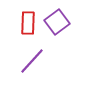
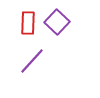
purple square: rotated 10 degrees counterclockwise
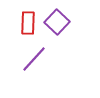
purple line: moved 2 px right, 2 px up
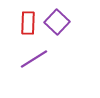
purple line: rotated 16 degrees clockwise
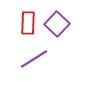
purple square: moved 2 px down
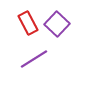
red rectangle: rotated 30 degrees counterclockwise
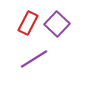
red rectangle: rotated 55 degrees clockwise
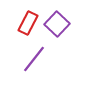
purple line: rotated 20 degrees counterclockwise
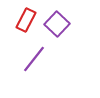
red rectangle: moved 2 px left, 3 px up
